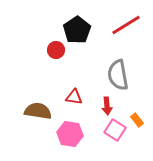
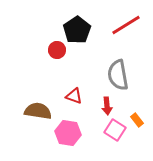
red circle: moved 1 px right
red triangle: moved 1 px up; rotated 12 degrees clockwise
pink hexagon: moved 2 px left, 1 px up
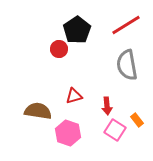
red circle: moved 2 px right, 1 px up
gray semicircle: moved 9 px right, 10 px up
red triangle: rotated 36 degrees counterclockwise
pink hexagon: rotated 10 degrees clockwise
